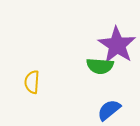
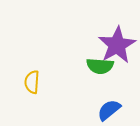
purple star: rotated 9 degrees clockwise
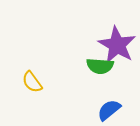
purple star: rotated 12 degrees counterclockwise
yellow semicircle: rotated 40 degrees counterclockwise
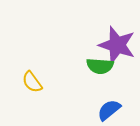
purple star: rotated 12 degrees counterclockwise
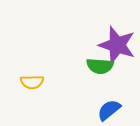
yellow semicircle: rotated 55 degrees counterclockwise
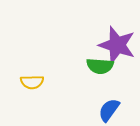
blue semicircle: rotated 15 degrees counterclockwise
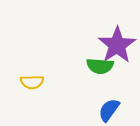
purple star: rotated 21 degrees clockwise
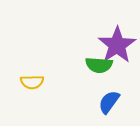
green semicircle: moved 1 px left, 1 px up
blue semicircle: moved 8 px up
